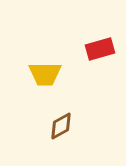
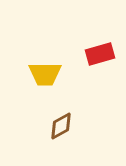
red rectangle: moved 5 px down
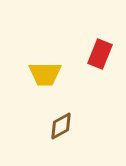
red rectangle: rotated 52 degrees counterclockwise
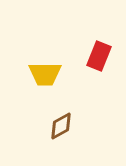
red rectangle: moved 1 px left, 2 px down
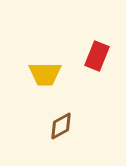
red rectangle: moved 2 px left
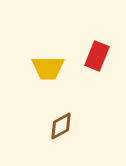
yellow trapezoid: moved 3 px right, 6 px up
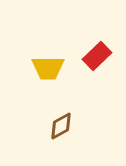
red rectangle: rotated 24 degrees clockwise
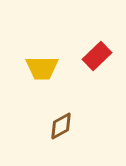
yellow trapezoid: moved 6 px left
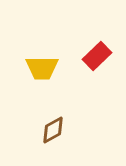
brown diamond: moved 8 px left, 4 px down
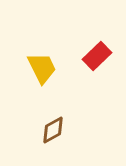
yellow trapezoid: rotated 116 degrees counterclockwise
